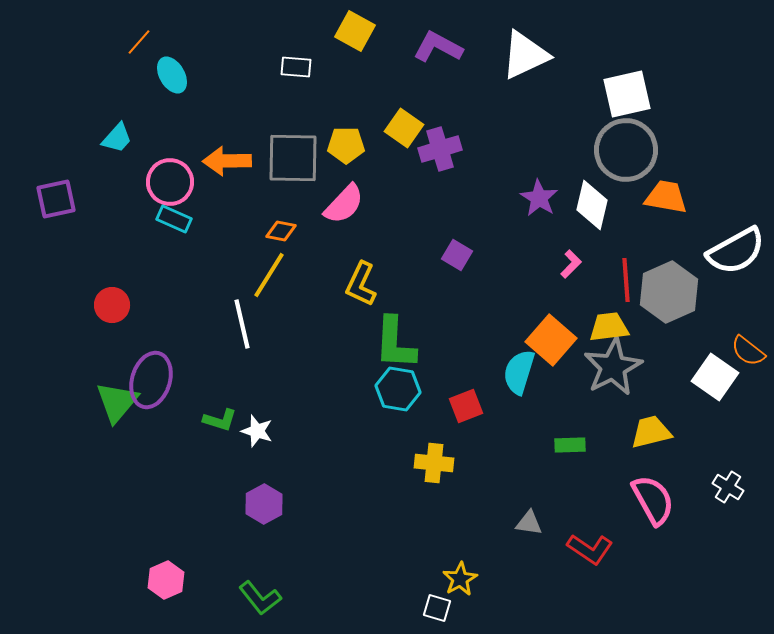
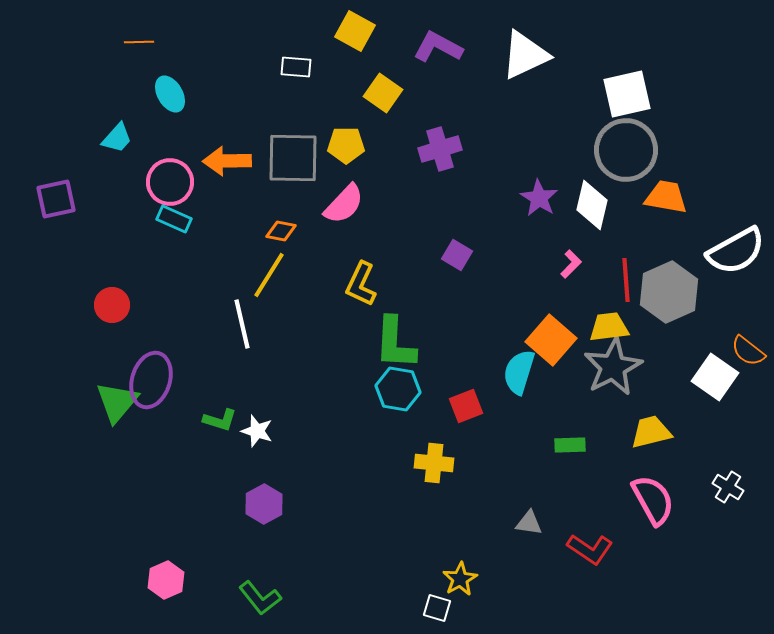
orange line at (139, 42): rotated 48 degrees clockwise
cyan ellipse at (172, 75): moved 2 px left, 19 px down
yellow square at (404, 128): moved 21 px left, 35 px up
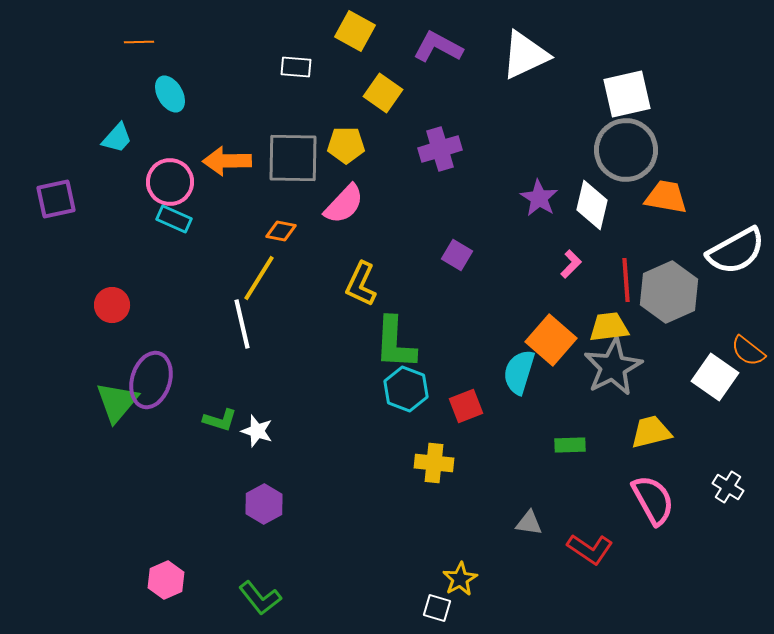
yellow line at (269, 275): moved 10 px left, 3 px down
cyan hexagon at (398, 389): moved 8 px right; rotated 12 degrees clockwise
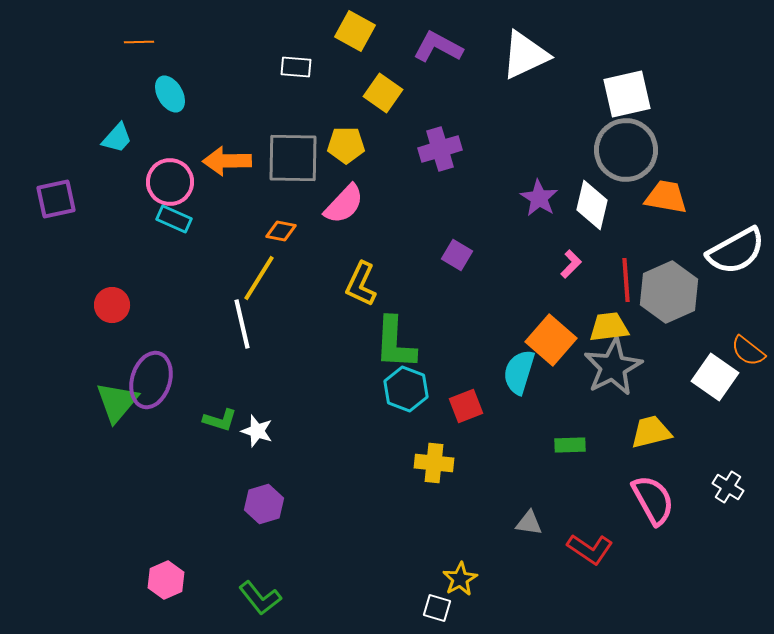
purple hexagon at (264, 504): rotated 12 degrees clockwise
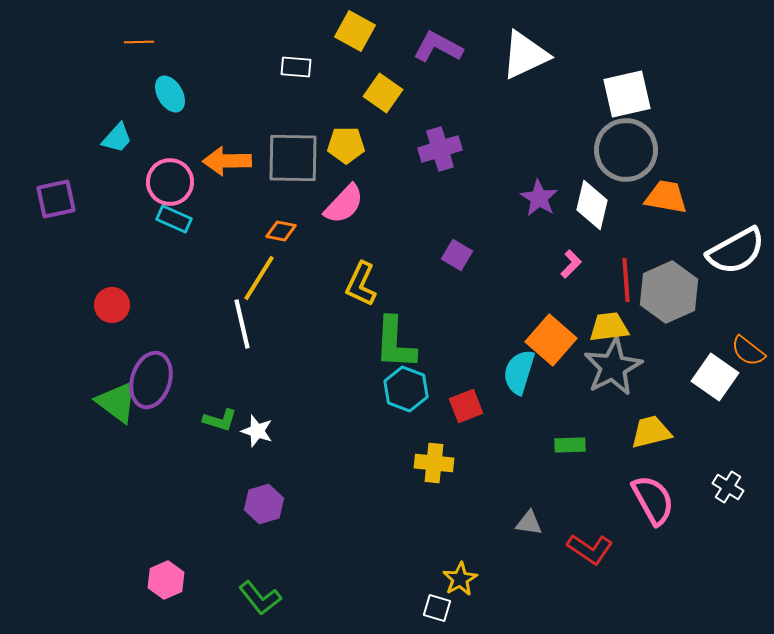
green triangle at (117, 402): rotated 33 degrees counterclockwise
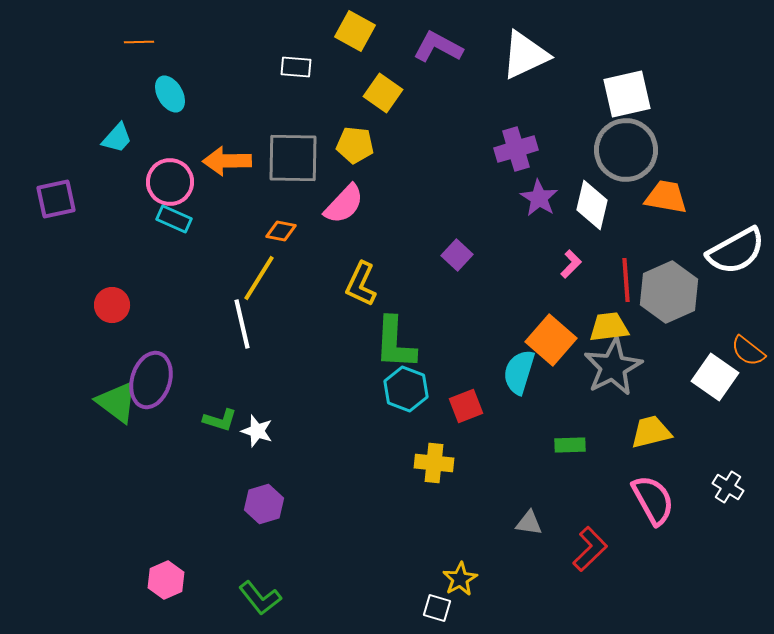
yellow pentagon at (346, 145): moved 9 px right; rotated 6 degrees clockwise
purple cross at (440, 149): moved 76 px right
purple square at (457, 255): rotated 12 degrees clockwise
red L-shape at (590, 549): rotated 78 degrees counterclockwise
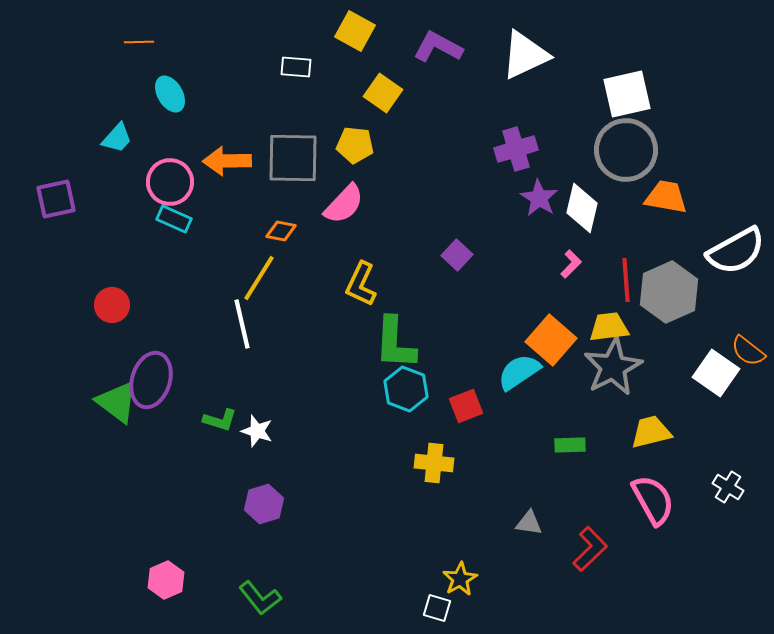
white diamond at (592, 205): moved 10 px left, 3 px down
cyan semicircle at (519, 372): rotated 39 degrees clockwise
white square at (715, 377): moved 1 px right, 4 px up
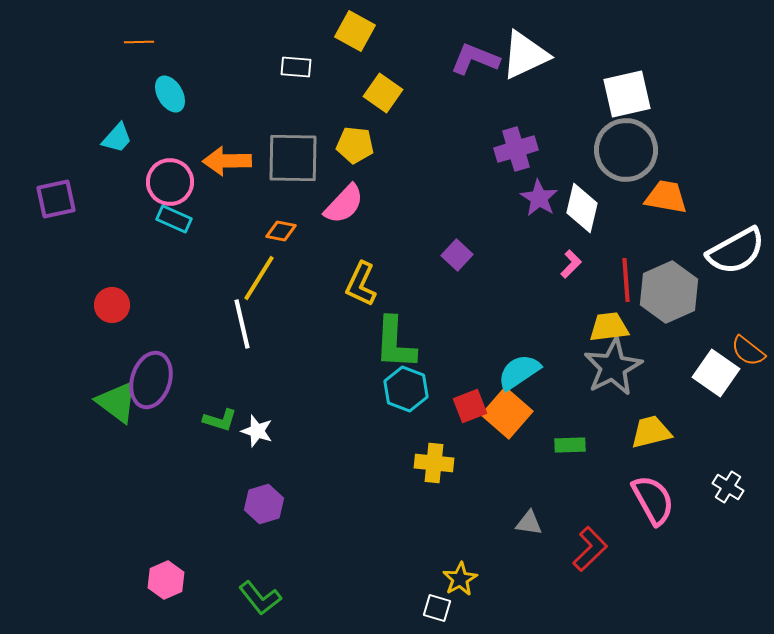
purple L-shape at (438, 47): moved 37 px right, 12 px down; rotated 6 degrees counterclockwise
orange square at (551, 340): moved 44 px left, 73 px down
red square at (466, 406): moved 4 px right
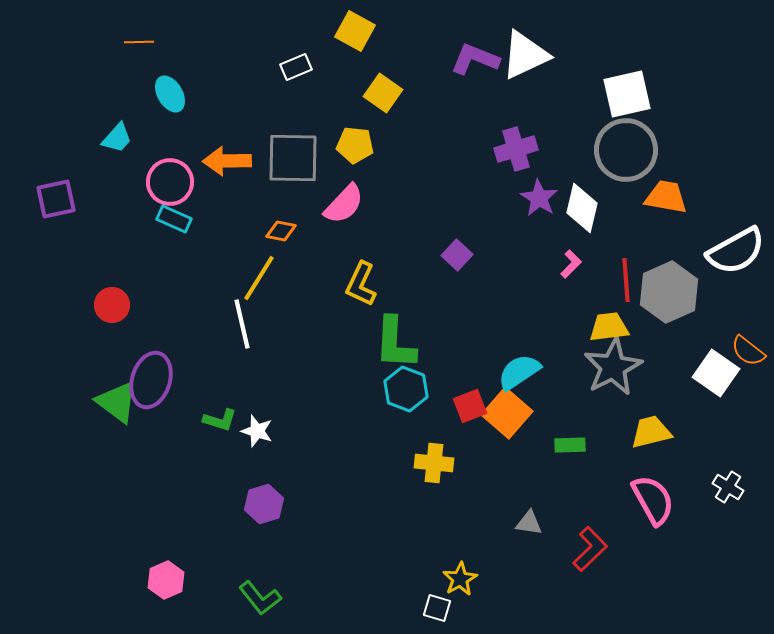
white rectangle at (296, 67): rotated 28 degrees counterclockwise
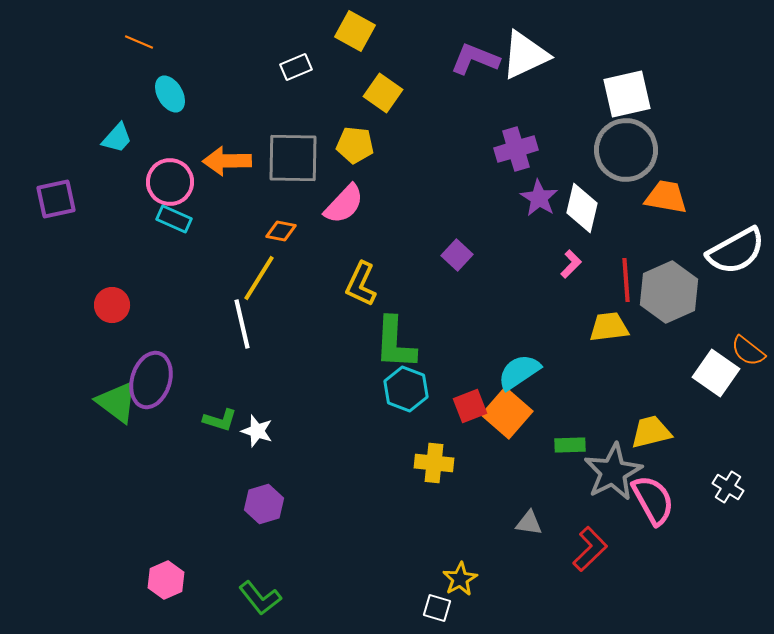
orange line at (139, 42): rotated 24 degrees clockwise
gray star at (613, 367): moved 105 px down
